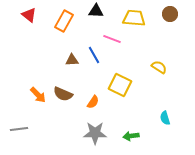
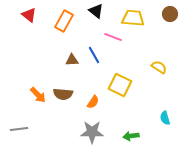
black triangle: rotated 35 degrees clockwise
yellow trapezoid: moved 1 px left
pink line: moved 1 px right, 2 px up
brown semicircle: rotated 18 degrees counterclockwise
gray star: moved 3 px left, 1 px up
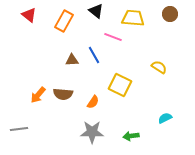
orange arrow: rotated 84 degrees clockwise
cyan semicircle: rotated 80 degrees clockwise
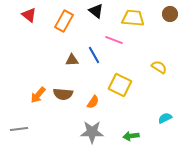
pink line: moved 1 px right, 3 px down
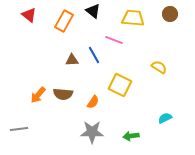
black triangle: moved 3 px left
